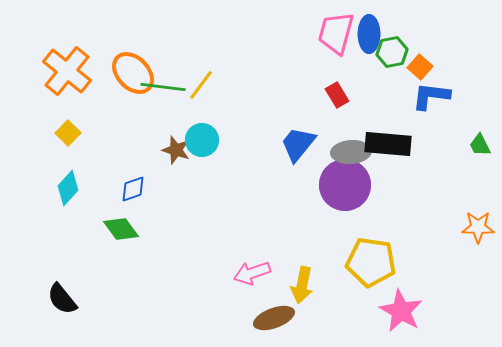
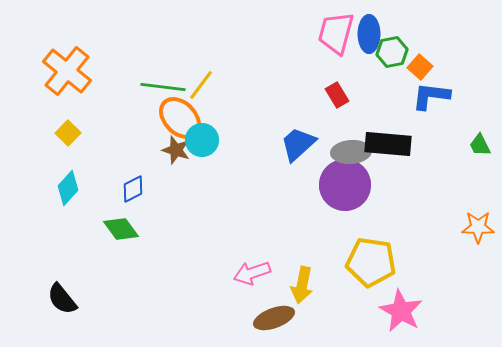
orange ellipse: moved 47 px right, 45 px down
blue trapezoid: rotated 9 degrees clockwise
blue diamond: rotated 8 degrees counterclockwise
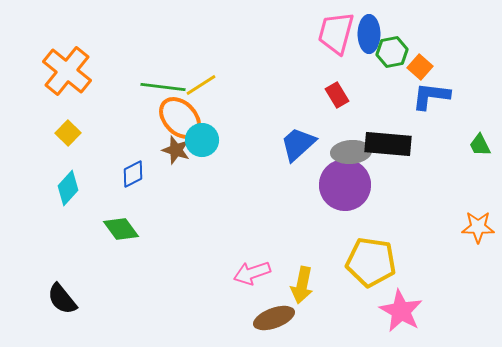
yellow line: rotated 20 degrees clockwise
blue diamond: moved 15 px up
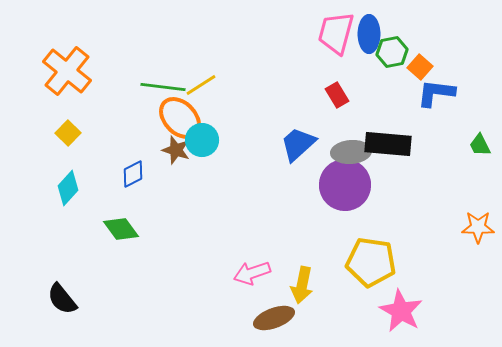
blue L-shape: moved 5 px right, 3 px up
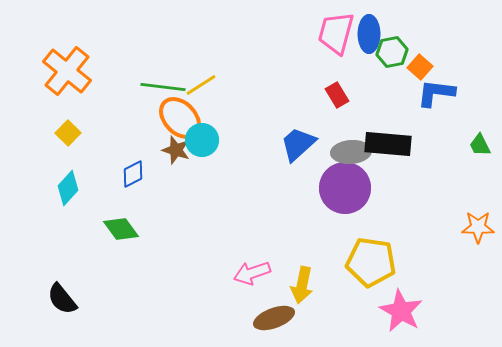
purple circle: moved 3 px down
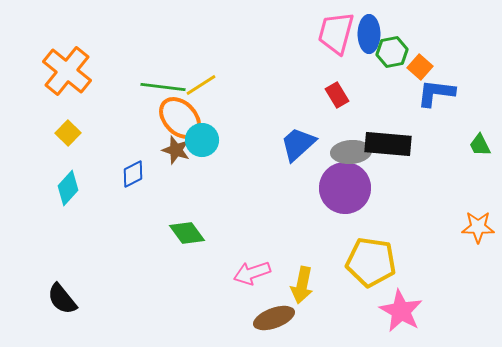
green diamond: moved 66 px right, 4 px down
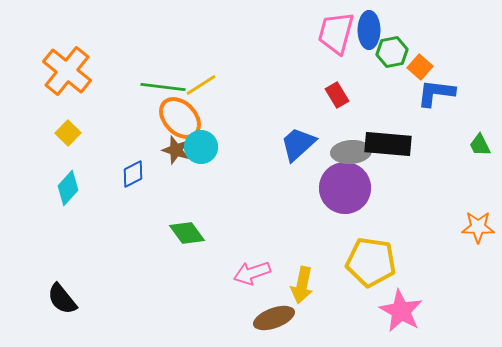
blue ellipse: moved 4 px up
cyan circle: moved 1 px left, 7 px down
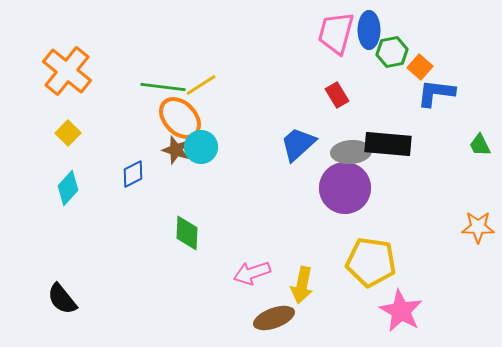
green diamond: rotated 39 degrees clockwise
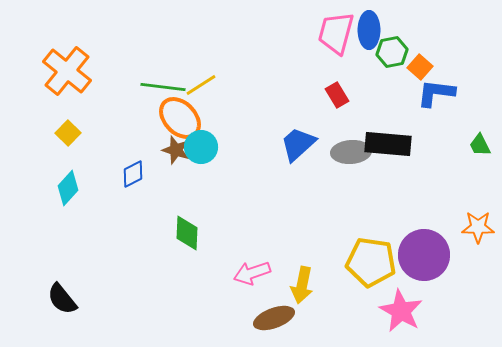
purple circle: moved 79 px right, 67 px down
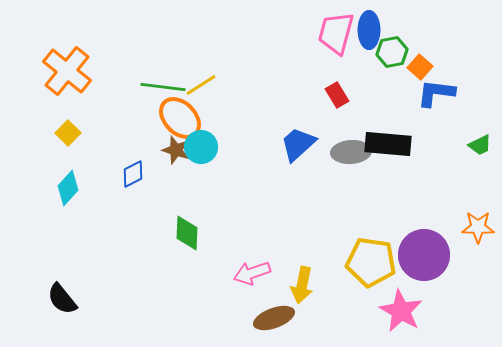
green trapezoid: rotated 90 degrees counterclockwise
